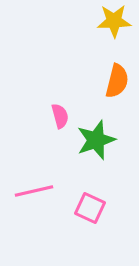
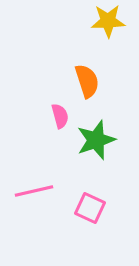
yellow star: moved 6 px left
orange semicircle: moved 30 px left; rotated 32 degrees counterclockwise
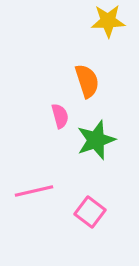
pink square: moved 4 px down; rotated 12 degrees clockwise
